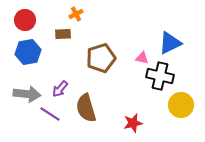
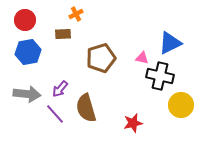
purple line: moved 5 px right; rotated 15 degrees clockwise
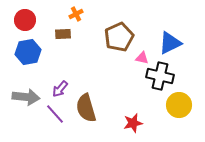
brown pentagon: moved 18 px right, 21 px up; rotated 8 degrees counterclockwise
gray arrow: moved 1 px left, 3 px down
yellow circle: moved 2 px left
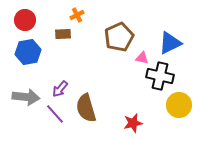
orange cross: moved 1 px right, 1 px down
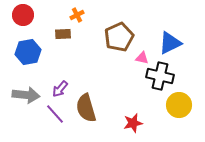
red circle: moved 2 px left, 5 px up
gray arrow: moved 2 px up
